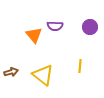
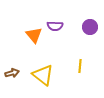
brown arrow: moved 1 px right, 1 px down
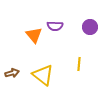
yellow line: moved 1 px left, 2 px up
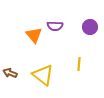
brown arrow: moved 2 px left; rotated 144 degrees counterclockwise
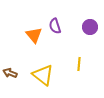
purple semicircle: rotated 70 degrees clockwise
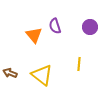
yellow triangle: moved 1 px left
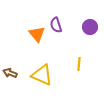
purple semicircle: moved 1 px right, 1 px up
orange triangle: moved 3 px right, 1 px up
yellow triangle: rotated 15 degrees counterclockwise
